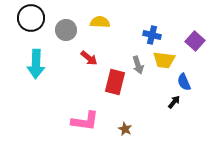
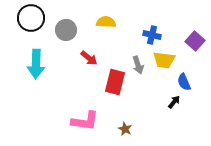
yellow semicircle: moved 6 px right
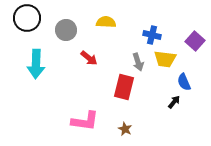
black circle: moved 4 px left
yellow trapezoid: moved 1 px right, 1 px up
gray arrow: moved 3 px up
red rectangle: moved 9 px right, 5 px down
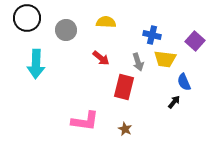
red arrow: moved 12 px right
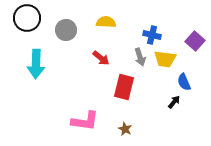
gray arrow: moved 2 px right, 5 px up
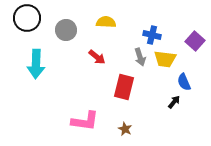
red arrow: moved 4 px left, 1 px up
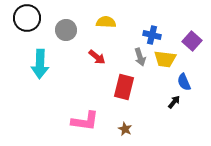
purple square: moved 3 px left
cyan arrow: moved 4 px right
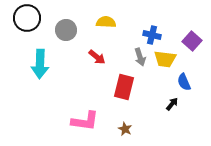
black arrow: moved 2 px left, 2 px down
